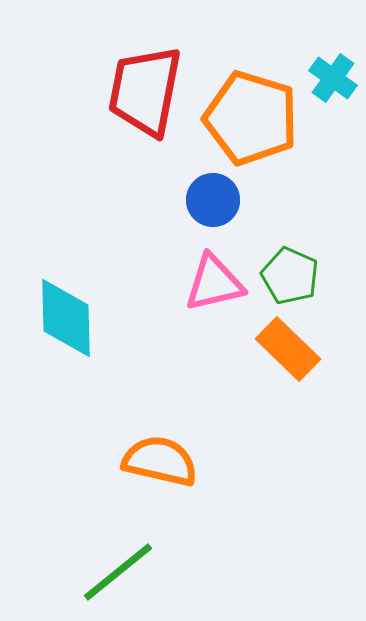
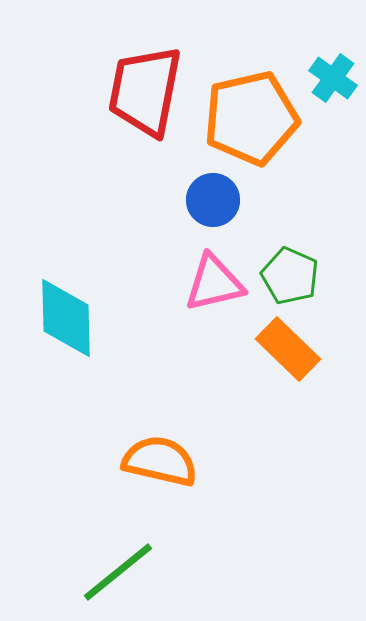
orange pentagon: rotated 30 degrees counterclockwise
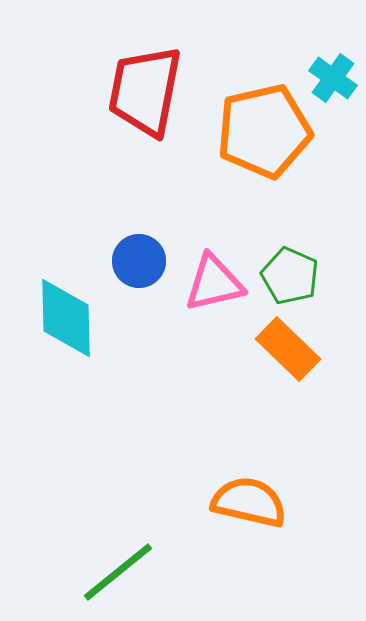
orange pentagon: moved 13 px right, 13 px down
blue circle: moved 74 px left, 61 px down
orange semicircle: moved 89 px right, 41 px down
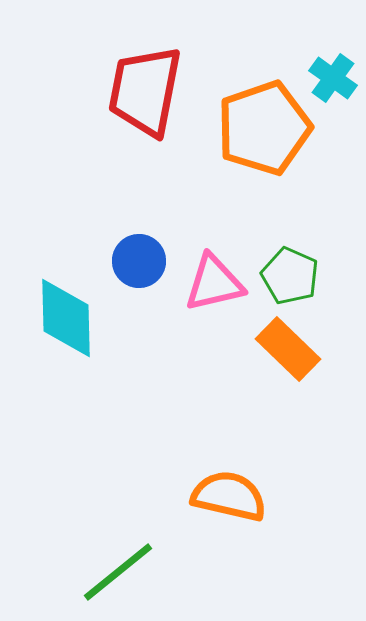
orange pentagon: moved 3 px up; rotated 6 degrees counterclockwise
orange semicircle: moved 20 px left, 6 px up
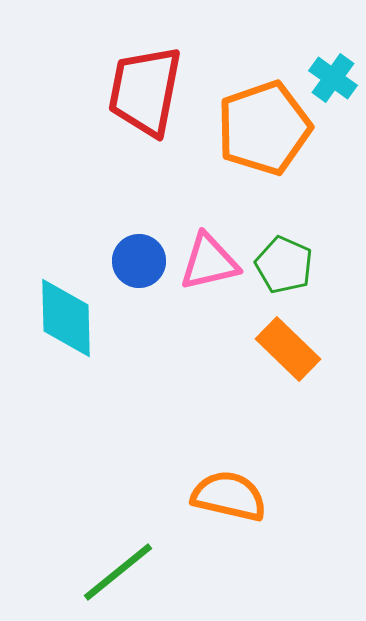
green pentagon: moved 6 px left, 11 px up
pink triangle: moved 5 px left, 21 px up
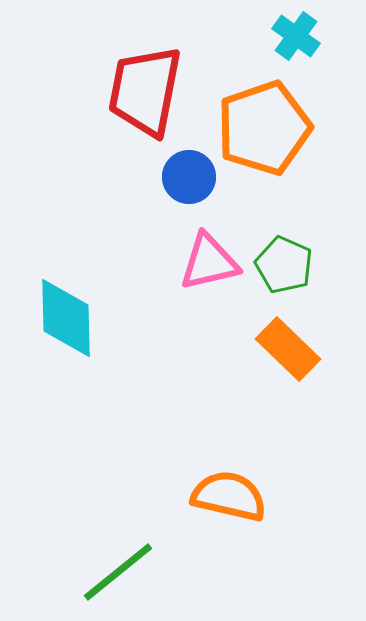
cyan cross: moved 37 px left, 42 px up
blue circle: moved 50 px right, 84 px up
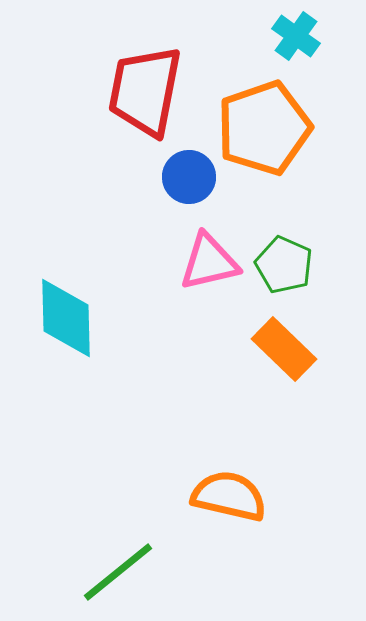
orange rectangle: moved 4 px left
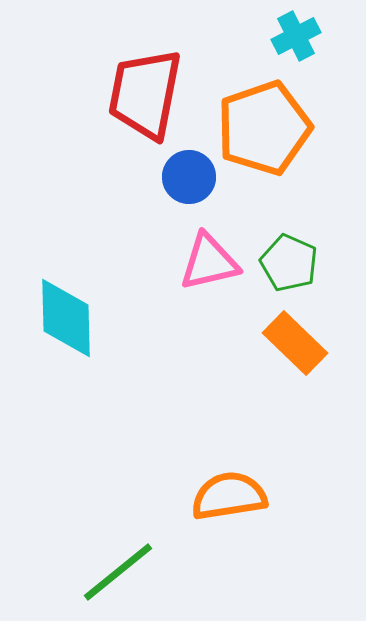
cyan cross: rotated 27 degrees clockwise
red trapezoid: moved 3 px down
green pentagon: moved 5 px right, 2 px up
orange rectangle: moved 11 px right, 6 px up
orange semicircle: rotated 22 degrees counterclockwise
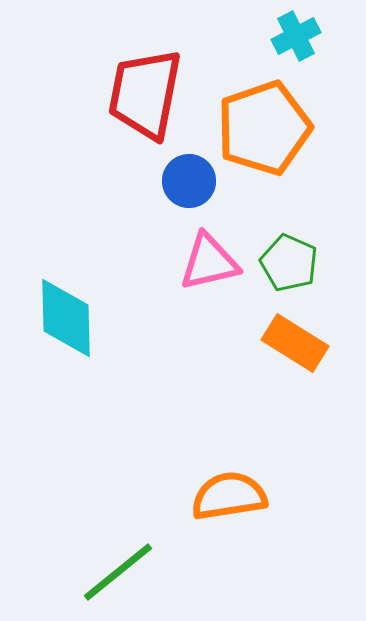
blue circle: moved 4 px down
orange rectangle: rotated 12 degrees counterclockwise
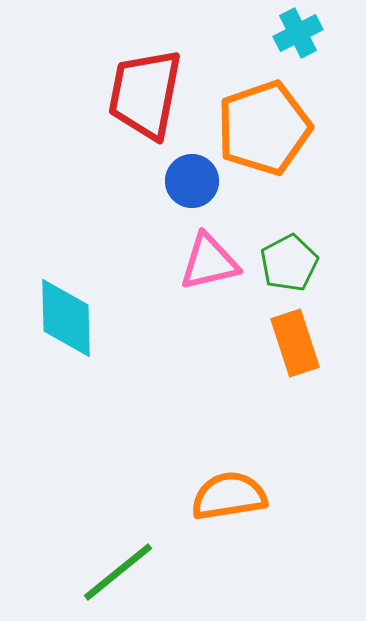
cyan cross: moved 2 px right, 3 px up
blue circle: moved 3 px right
green pentagon: rotated 20 degrees clockwise
orange rectangle: rotated 40 degrees clockwise
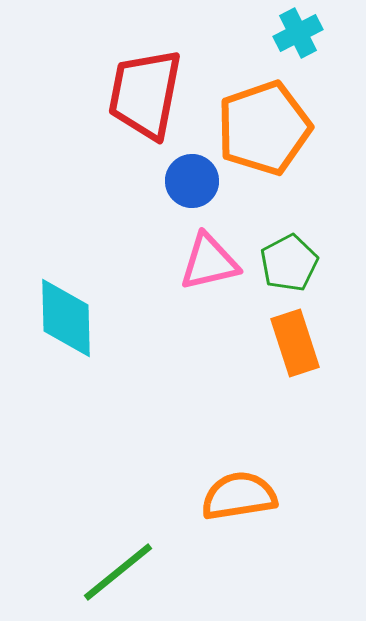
orange semicircle: moved 10 px right
